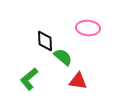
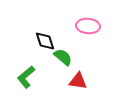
pink ellipse: moved 2 px up
black diamond: rotated 15 degrees counterclockwise
green L-shape: moved 3 px left, 2 px up
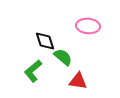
green L-shape: moved 7 px right, 6 px up
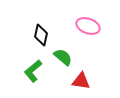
pink ellipse: rotated 15 degrees clockwise
black diamond: moved 4 px left, 6 px up; rotated 30 degrees clockwise
red triangle: moved 3 px right
